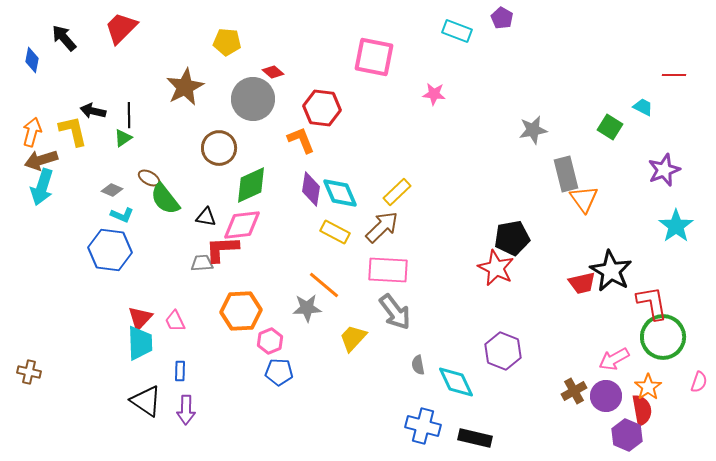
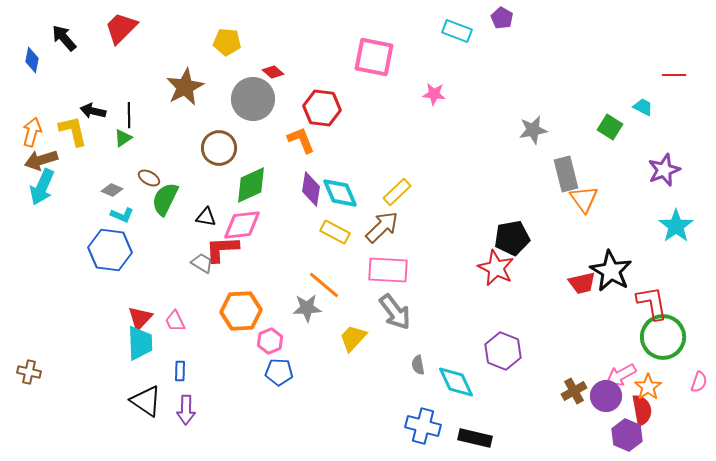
cyan arrow at (42, 187): rotated 6 degrees clockwise
green semicircle at (165, 199): rotated 64 degrees clockwise
gray trapezoid at (202, 263): rotated 35 degrees clockwise
pink arrow at (614, 359): moved 7 px right, 16 px down
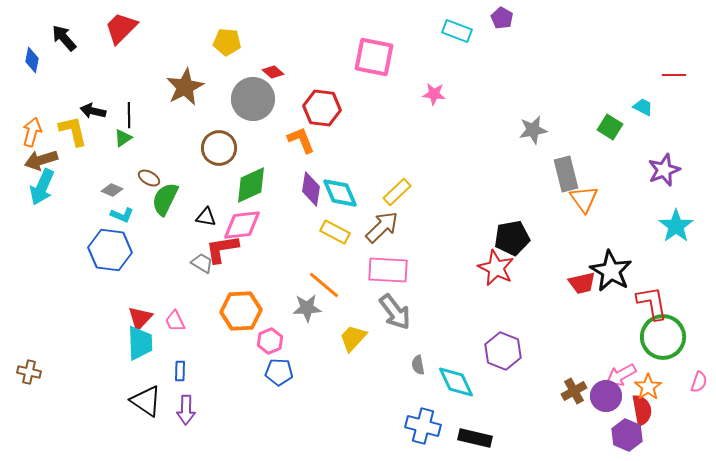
red L-shape at (222, 249): rotated 6 degrees counterclockwise
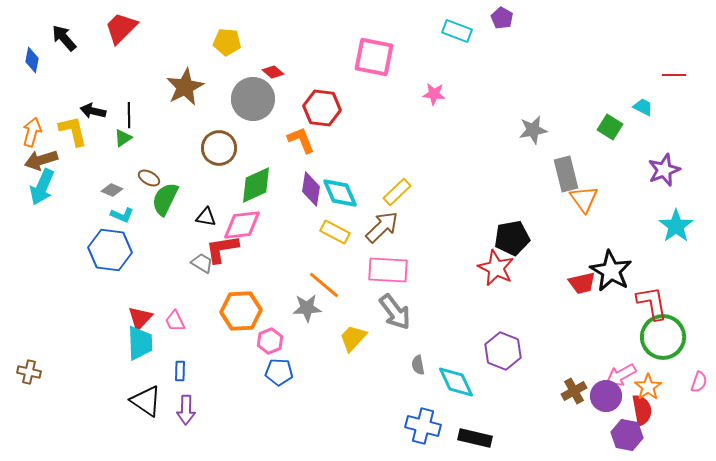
green diamond at (251, 185): moved 5 px right
purple hexagon at (627, 435): rotated 12 degrees counterclockwise
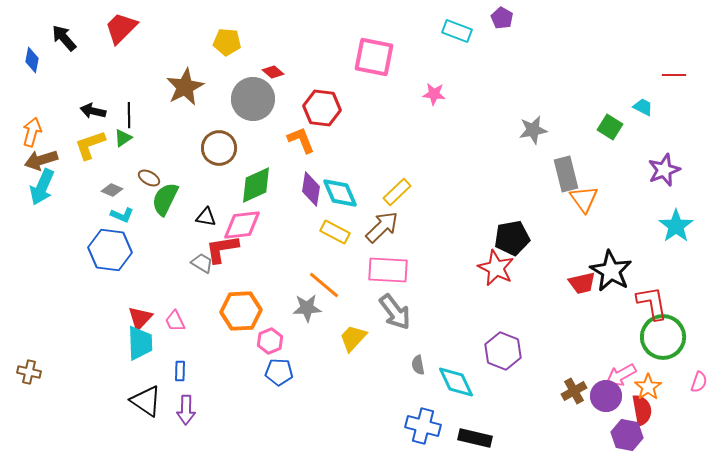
yellow L-shape at (73, 131): moved 17 px right, 14 px down; rotated 96 degrees counterclockwise
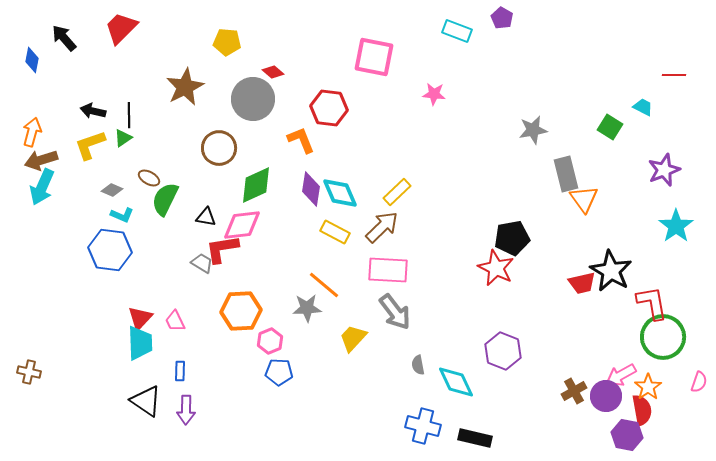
red hexagon at (322, 108): moved 7 px right
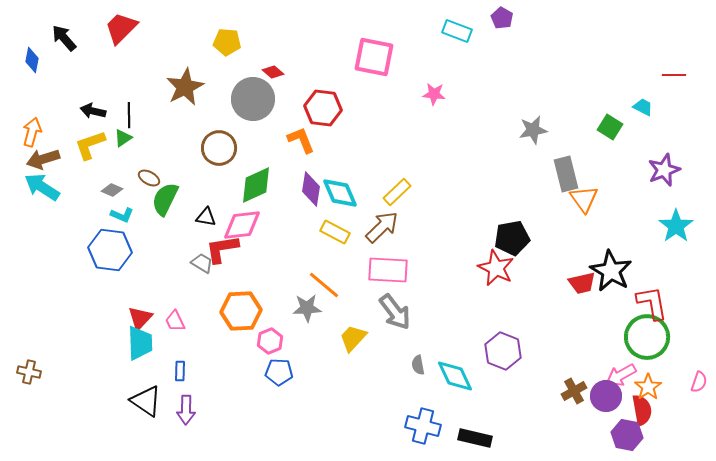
red hexagon at (329, 108): moved 6 px left
brown arrow at (41, 160): moved 2 px right, 1 px up
cyan arrow at (42, 187): rotated 99 degrees clockwise
green circle at (663, 337): moved 16 px left
cyan diamond at (456, 382): moved 1 px left, 6 px up
